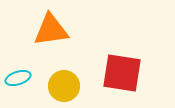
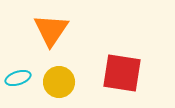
orange triangle: rotated 48 degrees counterclockwise
yellow circle: moved 5 px left, 4 px up
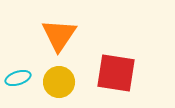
orange triangle: moved 8 px right, 5 px down
red square: moved 6 px left
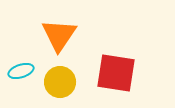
cyan ellipse: moved 3 px right, 7 px up
yellow circle: moved 1 px right
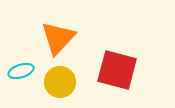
orange triangle: moved 1 px left, 3 px down; rotated 9 degrees clockwise
red square: moved 1 px right, 3 px up; rotated 6 degrees clockwise
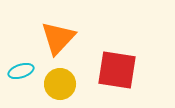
red square: rotated 6 degrees counterclockwise
yellow circle: moved 2 px down
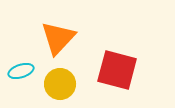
red square: rotated 6 degrees clockwise
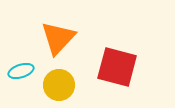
red square: moved 3 px up
yellow circle: moved 1 px left, 1 px down
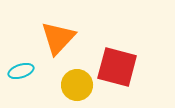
yellow circle: moved 18 px right
